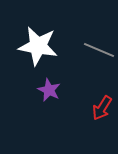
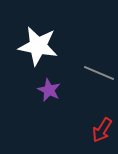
gray line: moved 23 px down
red arrow: moved 22 px down
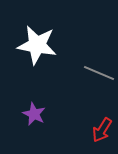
white star: moved 1 px left, 1 px up
purple star: moved 15 px left, 24 px down
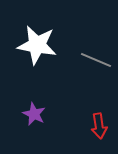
gray line: moved 3 px left, 13 px up
red arrow: moved 3 px left, 4 px up; rotated 40 degrees counterclockwise
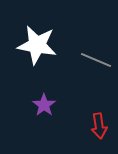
purple star: moved 10 px right, 9 px up; rotated 10 degrees clockwise
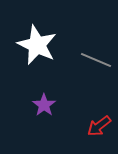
white star: rotated 15 degrees clockwise
red arrow: rotated 60 degrees clockwise
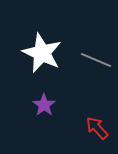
white star: moved 5 px right, 8 px down
red arrow: moved 2 px left, 2 px down; rotated 85 degrees clockwise
